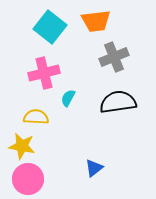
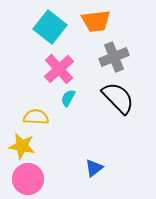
pink cross: moved 15 px right, 4 px up; rotated 28 degrees counterclockwise
black semicircle: moved 4 px up; rotated 54 degrees clockwise
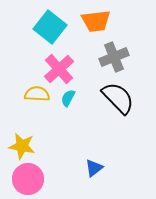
yellow semicircle: moved 1 px right, 23 px up
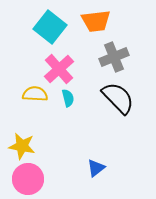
yellow semicircle: moved 2 px left
cyan semicircle: rotated 138 degrees clockwise
blue triangle: moved 2 px right
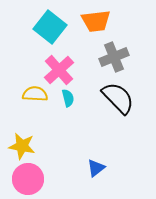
pink cross: moved 1 px down
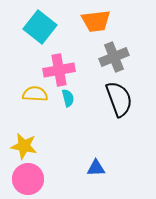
cyan square: moved 10 px left
pink cross: rotated 32 degrees clockwise
black semicircle: moved 1 px right, 1 px down; rotated 24 degrees clockwise
yellow star: moved 2 px right
blue triangle: rotated 36 degrees clockwise
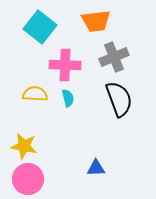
pink cross: moved 6 px right, 5 px up; rotated 12 degrees clockwise
